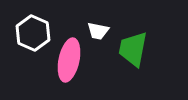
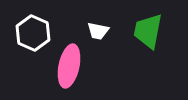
green trapezoid: moved 15 px right, 18 px up
pink ellipse: moved 6 px down
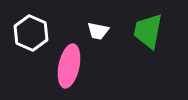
white hexagon: moved 2 px left
